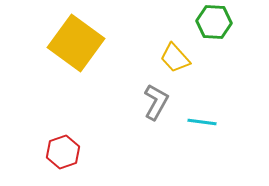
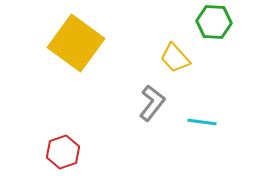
gray L-shape: moved 4 px left, 1 px down; rotated 9 degrees clockwise
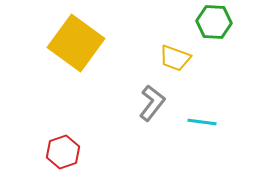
yellow trapezoid: rotated 28 degrees counterclockwise
